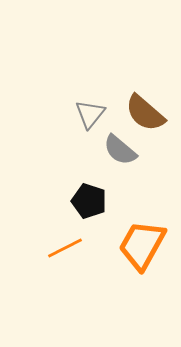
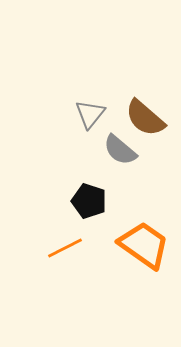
brown semicircle: moved 5 px down
orange trapezoid: moved 2 px right; rotated 96 degrees clockwise
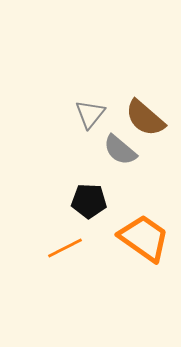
black pentagon: rotated 16 degrees counterclockwise
orange trapezoid: moved 7 px up
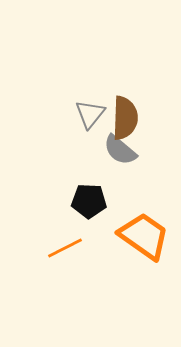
brown semicircle: moved 20 px left; rotated 129 degrees counterclockwise
orange trapezoid: moved 2 px up
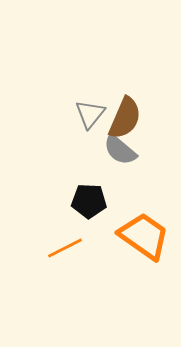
brown semicircle: rotated 21 degrees clockwise
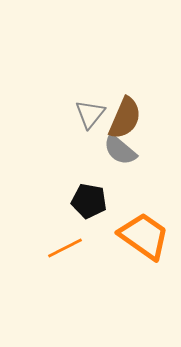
black pentagon: rotated 8 degrees clockwise
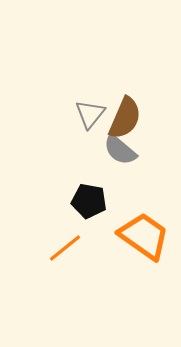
orange line: rotated 12 degrees counterclockwise
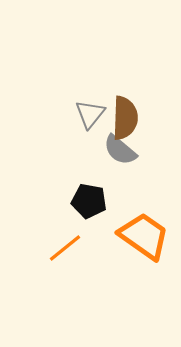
brown semicircle: rotated 21 degrees counterclockwise
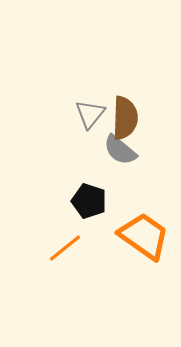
black pentagon: rotated 8 degrees clockwise
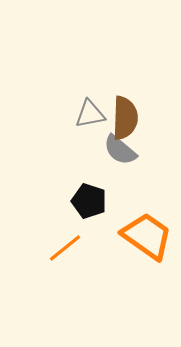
gray triangle: rotated 40 degrees clockwise
orange trapezoid: moved 3 px right
